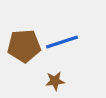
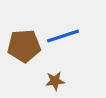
blue line: moved 1 px right, 6 px up
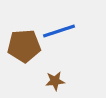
blue line: moved 4 px left, 5 px up
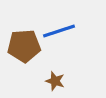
brown star: rotated 24 degrees clockwise
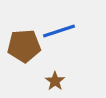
brown star: rotated 18 degrees clockwise
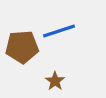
brown pentagon: moved 2 px left, 1 px down
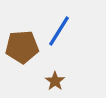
blue line: rotated 40 degrees counterclockwise
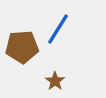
blue line: moved 1 px left, 2 px up
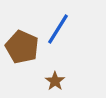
brown pentagon: rotated 28 degrees clockwise
